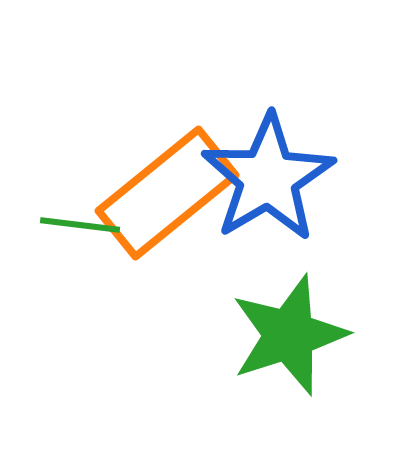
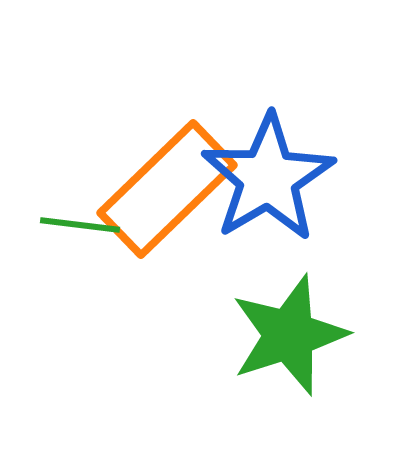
orange rectangle: moved 4 px up; rotated 5 degrees counterclockwise
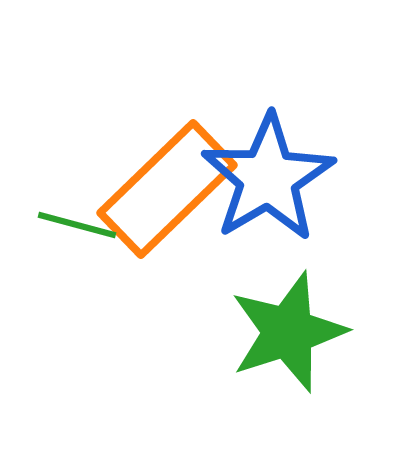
green line: moved 3 px left; rotated 8 degrees clockwise
green star: moved 1 px left, 3 px up
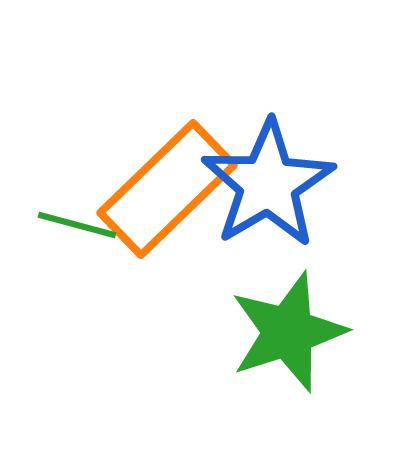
blue star: moved 6 px down
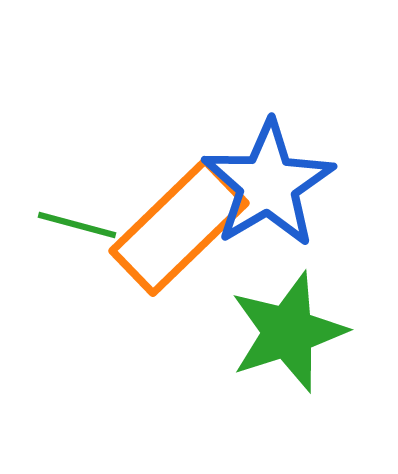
orange rectangle: moved 12 px right, 38 px down
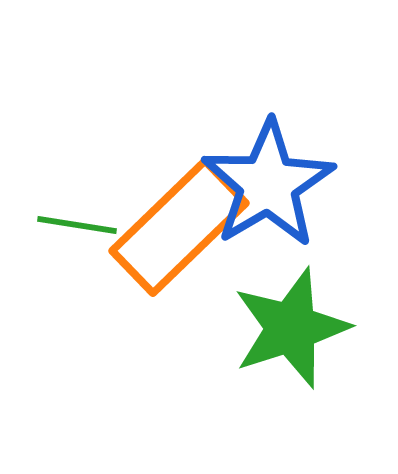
green line: rotated 6 degrees counterclockwise
green star: moved 3 px right, 4 px up
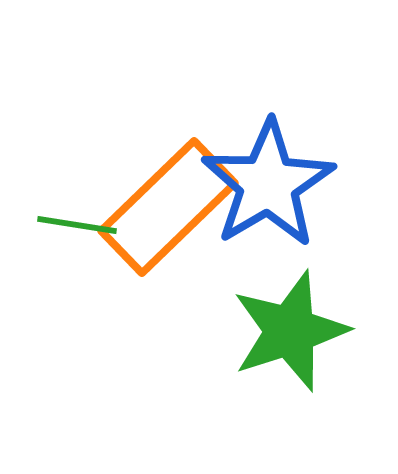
orange rectangle: moved 11 px left, 20 px up
green star: moved 1 px left, 3 px down
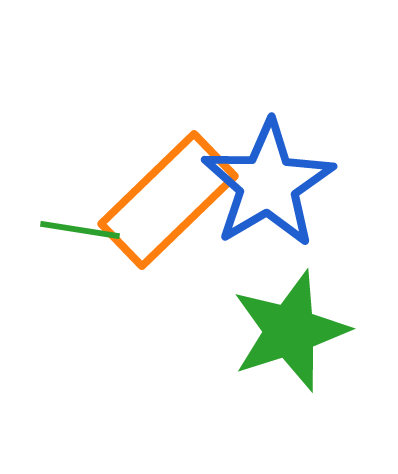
orange rectangle: moved 7 px up
green line: moved 3 px right, 5 px down
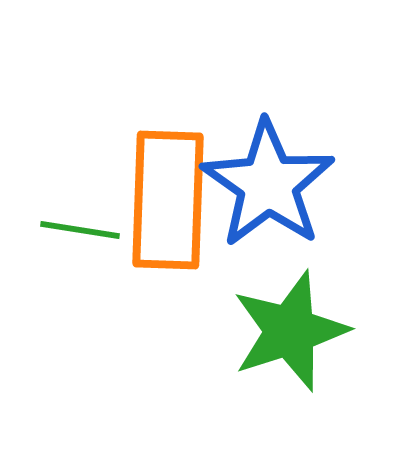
blue star: rotated 6 degrees counterclockwise
orange rectangle: rotated 44 degrees counterclockwise
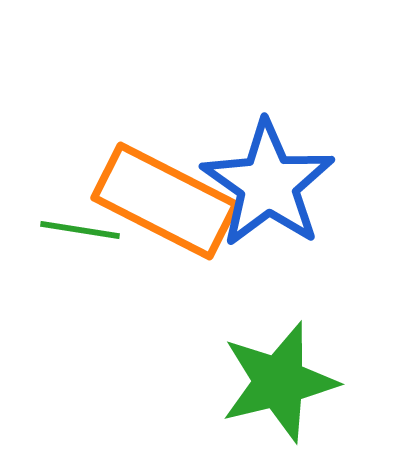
orange rectangle: moved 3 px left, 1 px down; rotated 65 degrees counterclockwise
green star: moved 11 px left, 51 px down; rotated 4 degrees clockwise
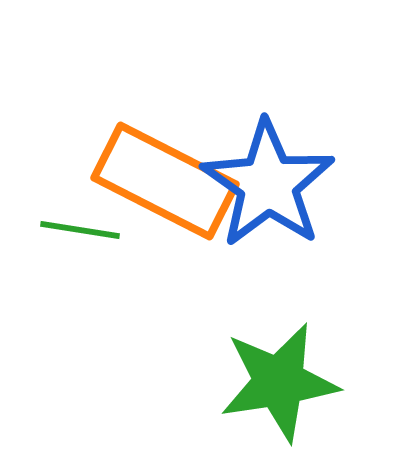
orange rectangle: moved 20 px up
green star: rotated 5 degrees clockwise
